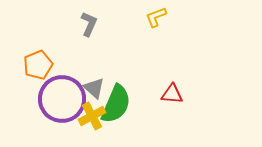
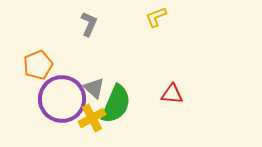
yellow cross: moved 2 px down
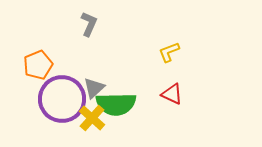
yellow L-shape: moved 13 px right, 35 px down
gray triangle: rotated 35 degrees clockwise
red triangle: rotated 20 degrees clockwise
green semicircle: rotated 66 degrees clockwise
yellow cross: rotated 20 degrees counterclockwise
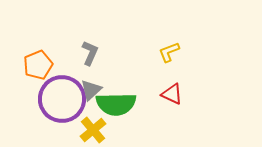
gray L-shape: moved 1 px right, 29 px down
gray triangle: moved 3 px left, 2 px down
yellow cross: moved 1 px right, 12 px down; rotated 8 degrees clockwise
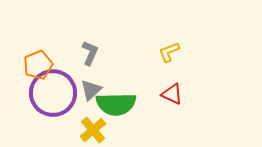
purple circle: moved 9 px left, 6 px up
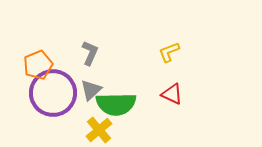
yellow cross: moved 6 px right
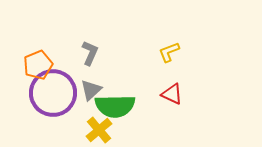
green semicircle: moved 1 px left, 2 px down
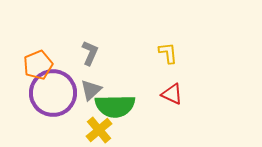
yellow L-shape: moved 1 px left, 1 px down; rotated 105 degrees clockwise
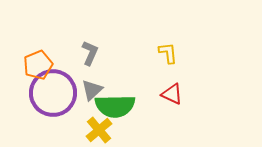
gray triangle: moved 1 px right
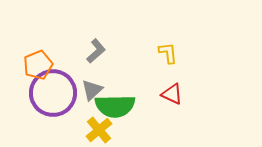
gray L-shape: moved 6 px right, 2 px up; rotated 25 degrees clockwise
